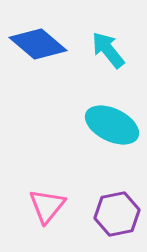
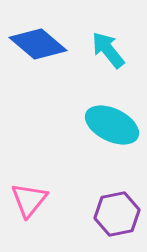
pink triangle: moved 18 px left, 6 px up
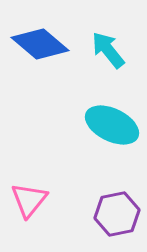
blue diamond: moved 2 px right
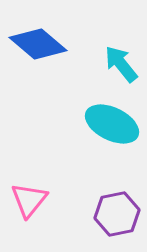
blue diamond: moved 2 px left
cyan arrow: moved 13 px right, 14 px down
cyan ellipse: moved 1 px up
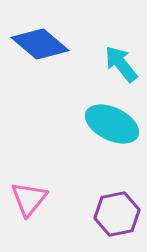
blue diamond: moved 2 px right
pink triangle: moved 1 px up
